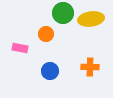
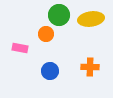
green circle: moved 4 px left, 2 px down
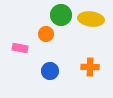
green circle: moved 2 px right
yellow ellipse: rotated 15 degrees clockwise
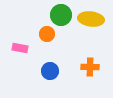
orange circle: moved 1 px right
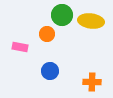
green circle: moved 1 px right
yellow ellipse: moved 2 px down
pink rectangle: moved 1 px up
orange cross: moved 2 px right, 15 px down
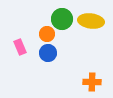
green circle: moved 4 px down
pink rectangle: rotated 56 degrees clockwise
blue circle: moved 2 px left, 18 px up
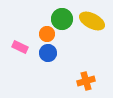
yellow ellipse: moved 1 px right; rotated 20 degrees clockwise
pink rectangle: rotated 42 degrees counterclockwise
orange cross: moved 6 px left, 1 px up; rotated 18 degrees counterclockwise
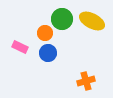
orange circle: moved 2 px left, 1 px up
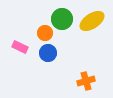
yellow ellipse: rotated 60 degrees counterclockwise
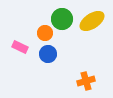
blue circle: moved 1 px down
